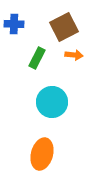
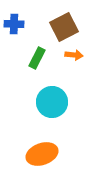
orange ellipse: rotated 56 degrees clockwise
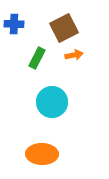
brown square: moved 1 px down
orange arrow: rotated 18 degrees counterclockwise
orange ellipse: rotated 20 degrees clockwise
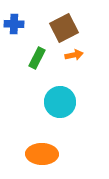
cyan circle: moved 8 px right
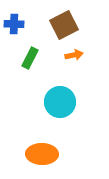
brown square: moved 3 px up
green rectangle: moved 7 px left
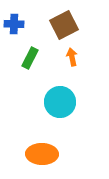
orange arrow: moved 2 px left, 2 px down; rotated 90 degrees counterclockwise
